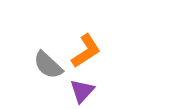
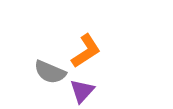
gray semicircle: moved 2 px right, 7 px down; rotated 20 degrees counterclockwise
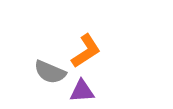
purple triangle: rotated 44 degrees clockwise
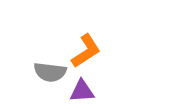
gray semicircle: rotated 16 degrees counterclockwise
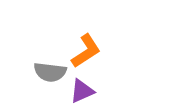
purple triangle: rotated 20 degrees counterclockwise
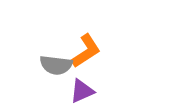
gray semicircle: moved 6 px right, 7 px up
